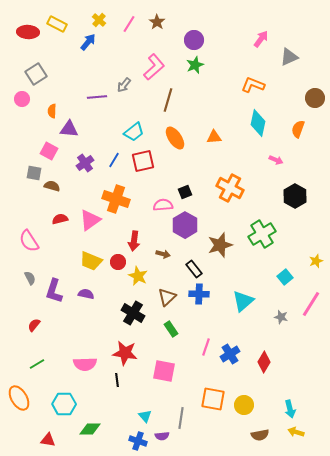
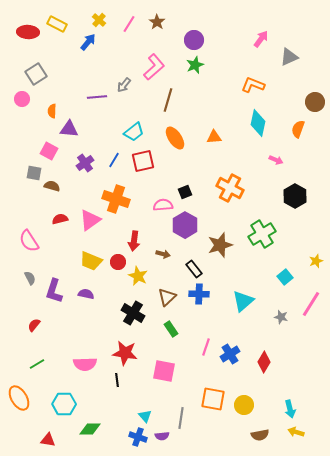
brown circle at (315, 98): moved 4 px down
blue cross at (138, 441): moved 4 px up
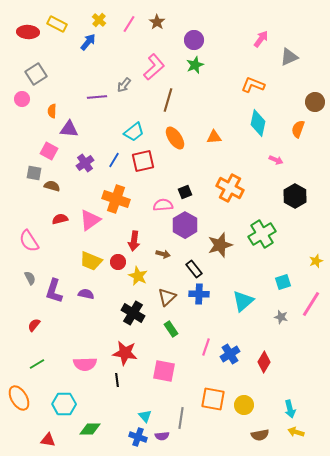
cyan square at (285, 277): moved 2 px left, 5 px down; rotated 21 degrees clockwise
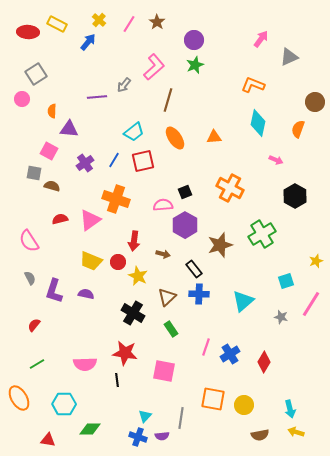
cyan square at (283, 282): moved 3 px right, 1 px up
cyan triangle at (145, 416): rotated 24 degrees clockwise
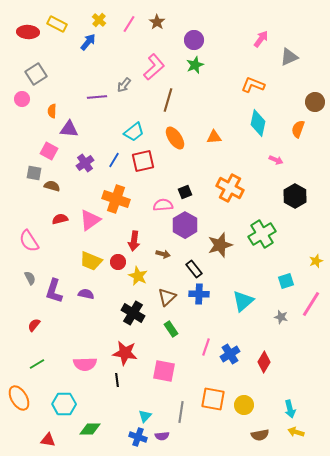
gray line at (181, 418): moved 6 px up
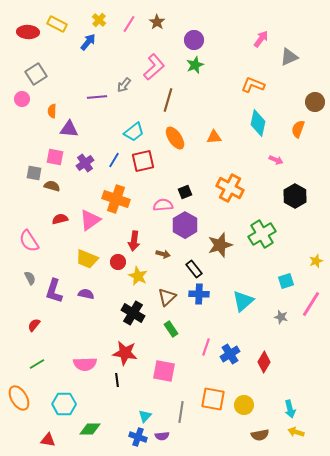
pink square at (49, 151): moved 6 px right, 6 px down; rotated 18 degrees counterclockwise
yellow trapezoid at (91, 261): moved 4 px left, 2 px up
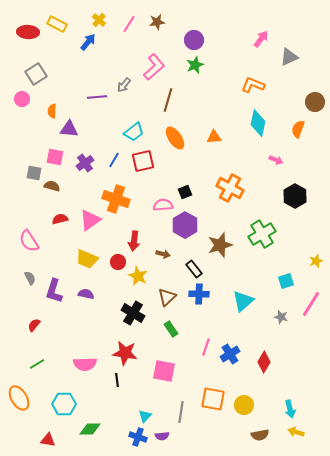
brown star at (157, 22): rotated 28 degrees clockwise
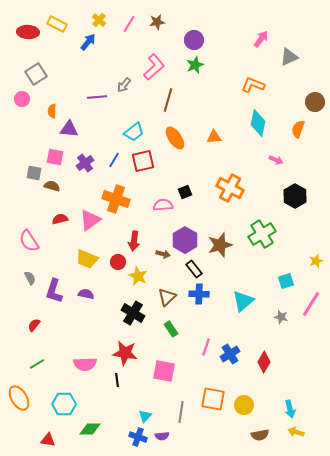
purple hexagon at (185, 225): moved 15 px down
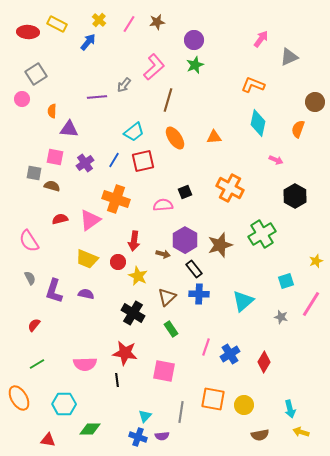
yellow arrow at (296, 432): moved 5 px right
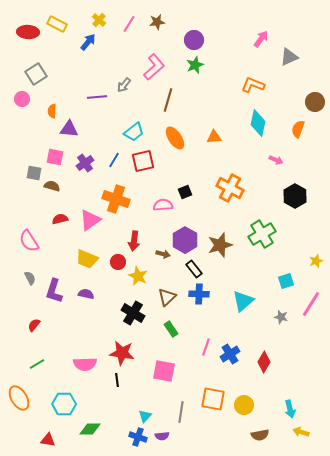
red star at (125, 353): moved 3 px left
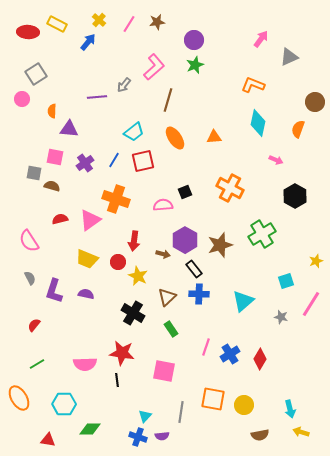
red diamond at (264, 362): moved 4 px left, 3 px up
